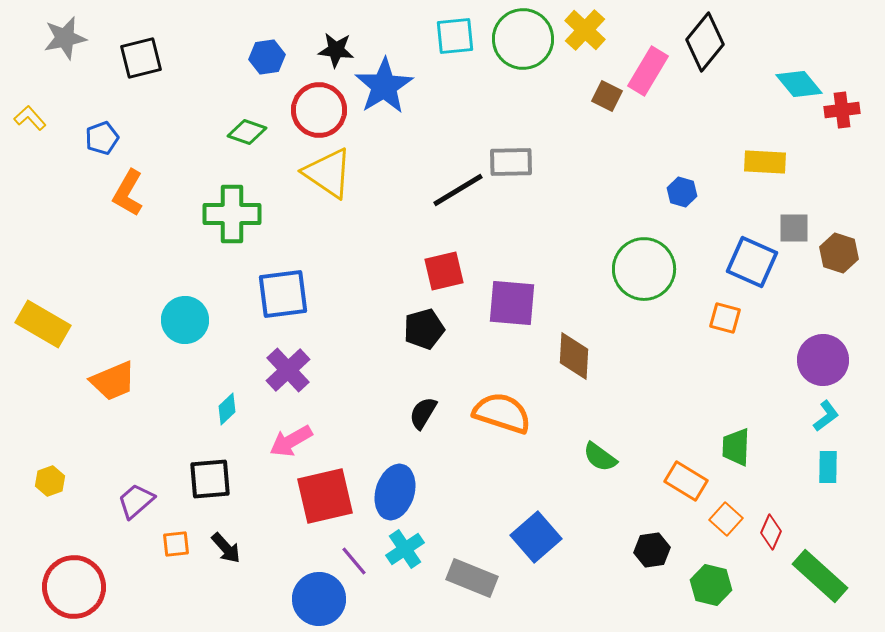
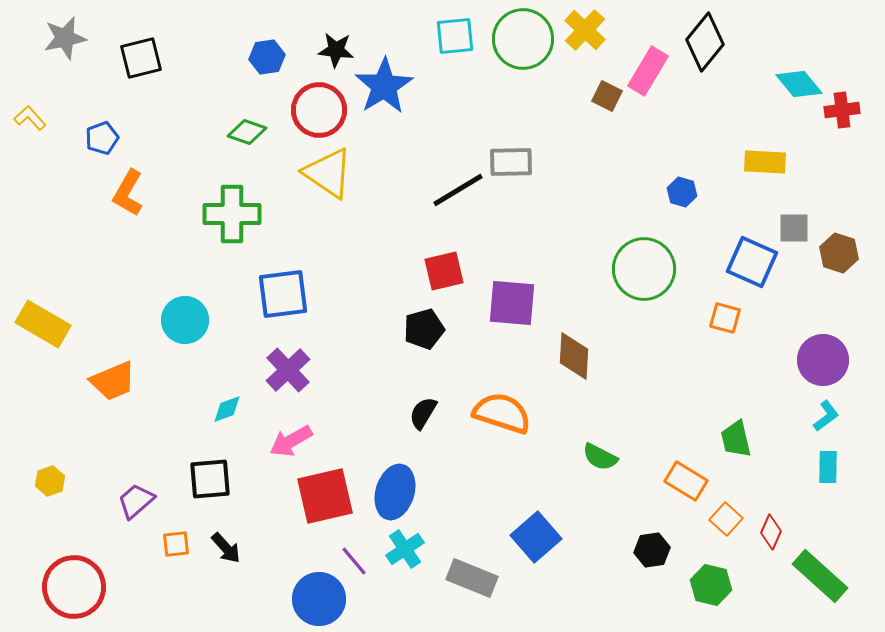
cyan diamond at (227, 409): rotated 24 degrees clockwise
green trapezoid at (736, 447): moved 8 px up; rotated 15 degrees counterclockwise
green semicircle at (600, 457): rotated 9 degrees counterclockwise
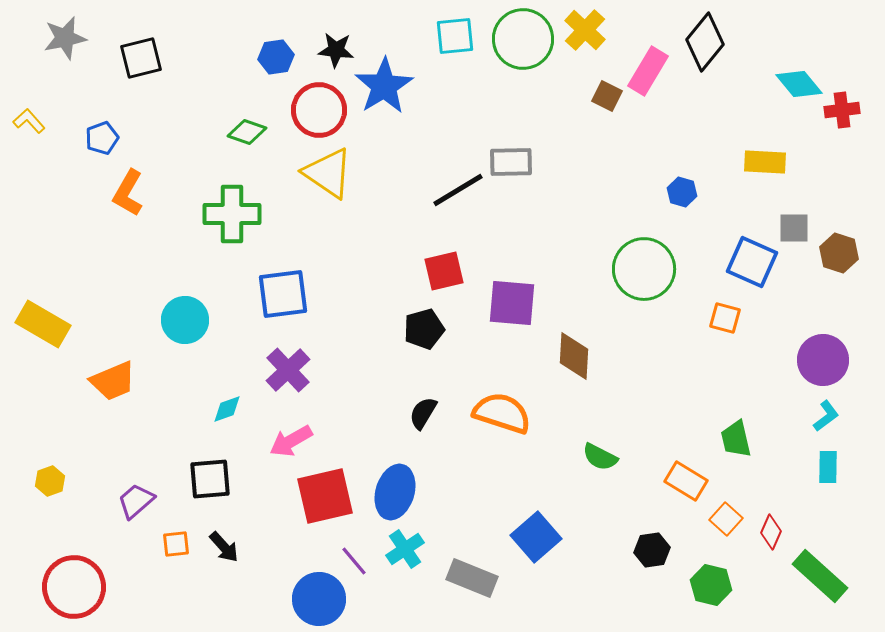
blue hexagon at (267, 57): moved 9 px right
yellow L-shape at (30, 118): moved 1 px left, 3 px down
black arrow at (226, 548): moved 2 px left, 1 px up
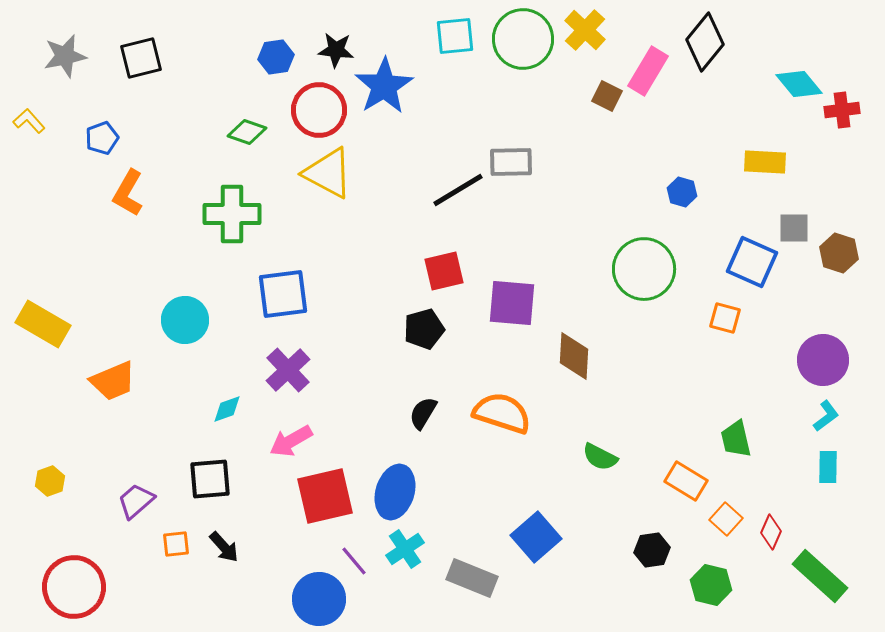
gray star at (65, 38): moved 18 px down
yellow triangle at (328, 173): rotated 6 degrees counterclockwise
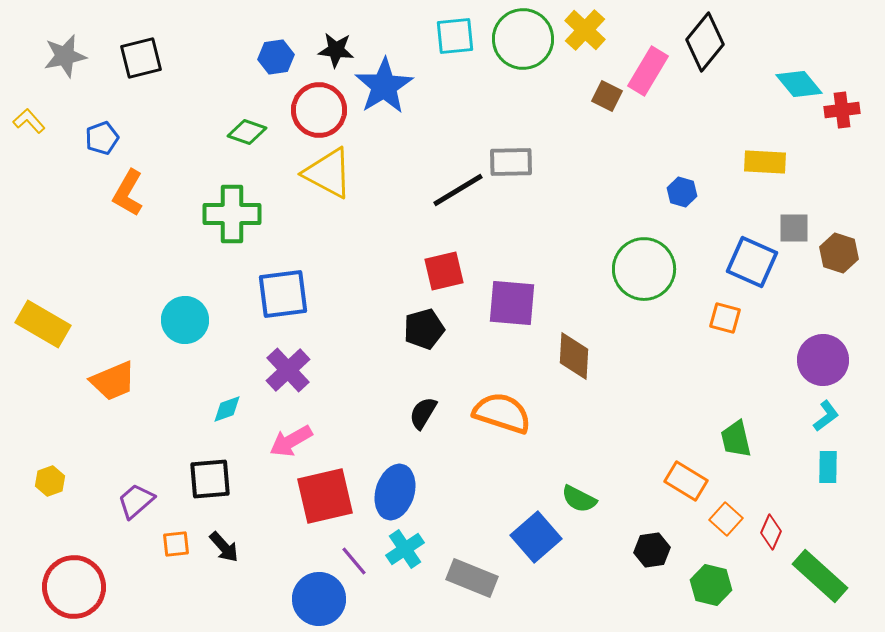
green semicircle at (600, 457): moved 21 px left, 42 px down
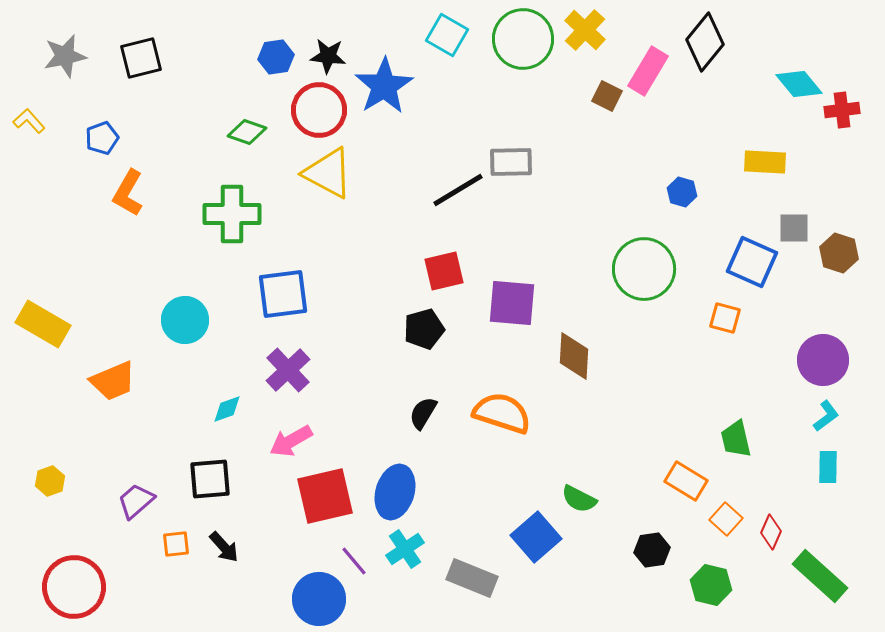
cyan square at (455, 36): moved 8 px left, 1 px up; rotated 36 degrees clockwise
black star at (336, 50): moved 8 px left, 6 px down
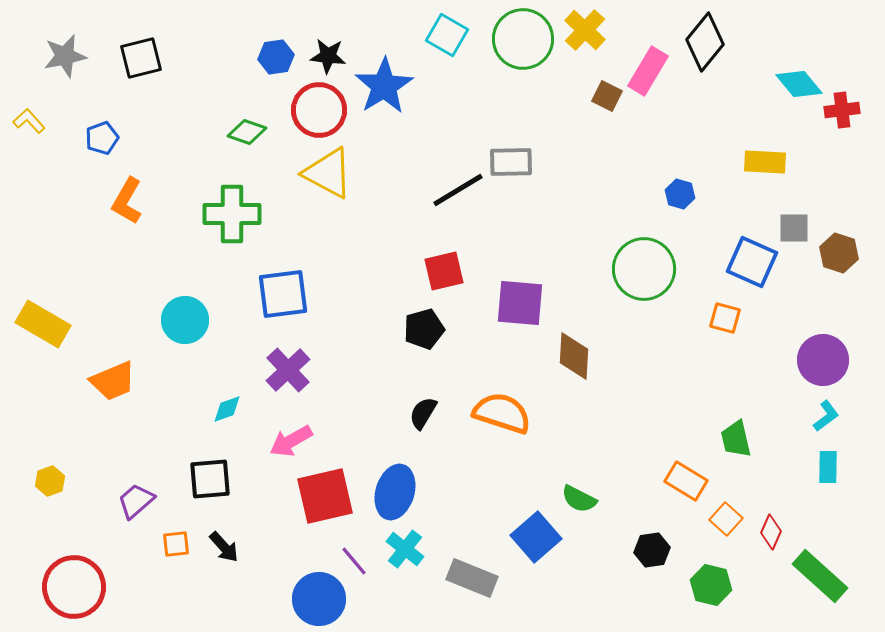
blue hexagon at (682, 192): moved 2 px left, 2 px down
orange L-shape at (128, 193): moved 1 px left, 8 px down
purple square at (512, 303): moved 8 px right
cyan cross at (405, 549): rotated 18 degrees counterclockwise
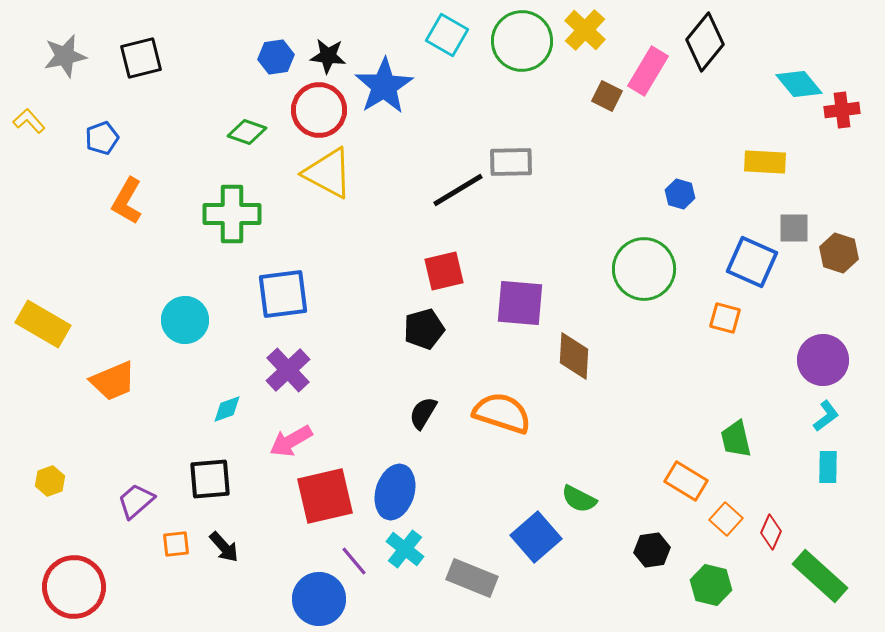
green circle at (523, 39): moved 1 px left, 2 px down
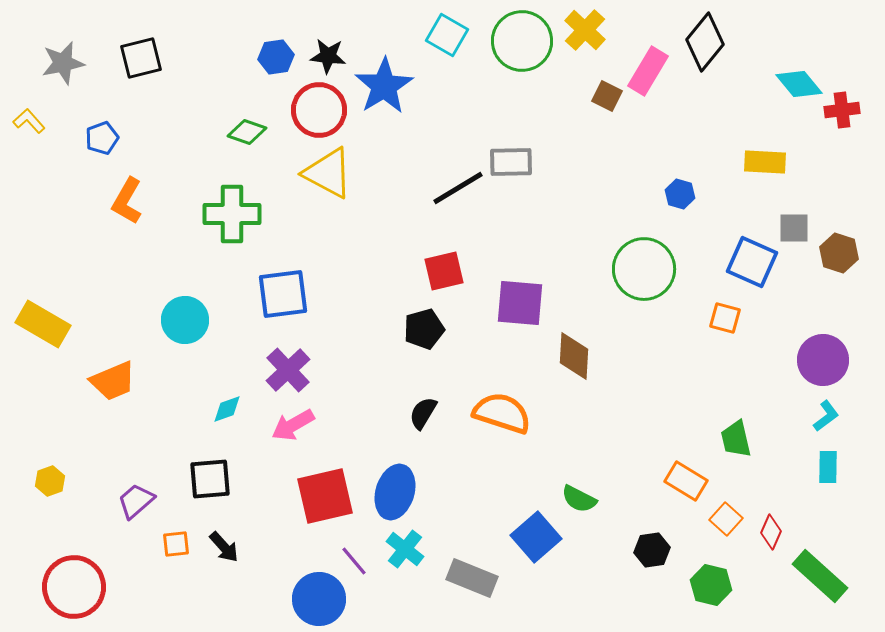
gray star at (65, 56): moved 2 px left, 7 px down
black line at (458, 190): moved 2 px up
pink arrow at (291, 441): moved 2 px right, 16 px up
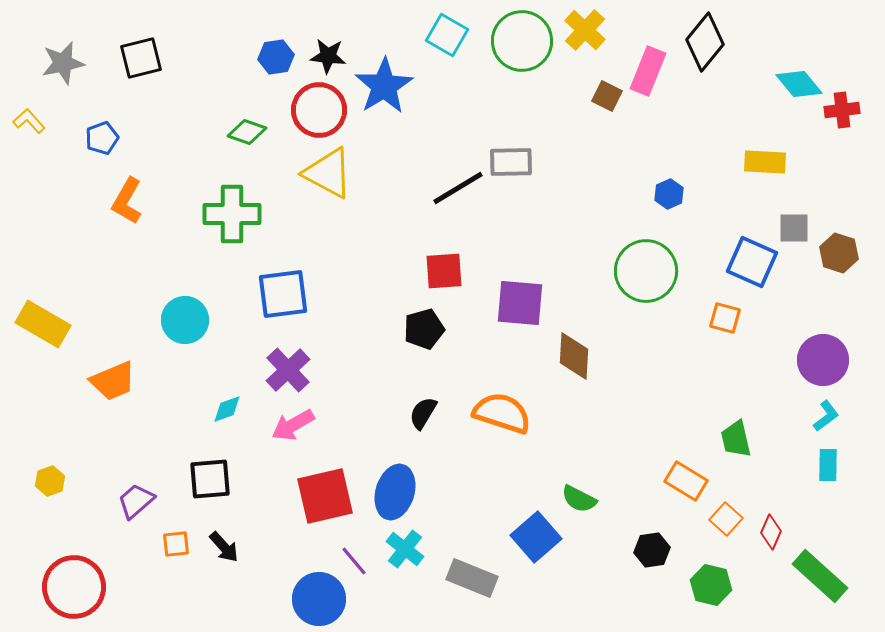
pink rectangle at (648, 71): rotated 9 degrees counterclockwise
blue hexagon at (680, 194): moved 11 px left; rotated 20 degrees clockwise
green circle at (644, 269): moved 2 px right, 2 px down
red square at (444, 271): rotated 9 degrees clockwise
cyan rectangle at (828, 467): moved 2 px up
